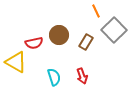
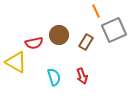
gray square: rotated 20 degrees clockwise
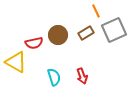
brown circle: moved 1 px left
brown rectangle: moved 9 px up; rotated 28 degrees clockwise
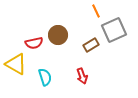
brown rectangle: moved 5 px right, 12 px down
yellow triangle: moved 2 px down
cyan semicircle: moved 9 px left
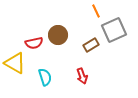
yellow triangle: moved 1 px left, 1 px up
